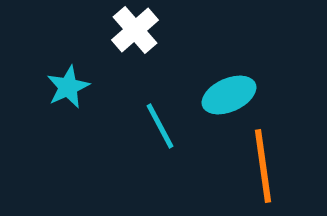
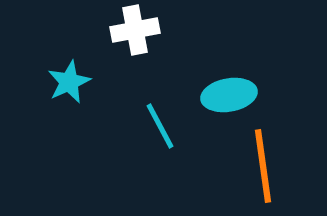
white cross: rotated 30 degrees clockwise
cyan star: moved 1 px right, 5 px up
cyan ellipse: rotated 14 degrees clockwise
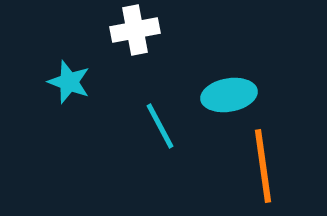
cyan star: rotated 27 degrees counterclockwise
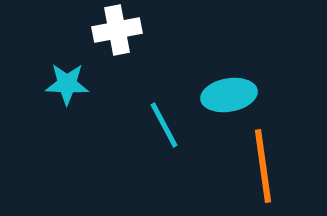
white cross: moved 18 px left
cyan star: moved 2 px left, 2 px down; rotated 18 degrees counterclockwise
cyan line: moved 4 px right, 1 px up
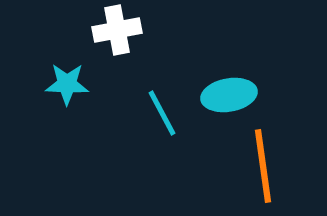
cyan line: moved 2 px left, 12 px up
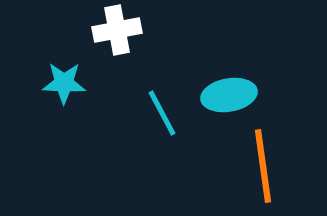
cyan star: moved 3 px left, 1 px up
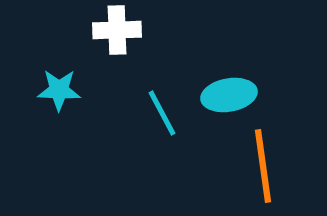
white cross: rotated 9 degrees clockwise
cyan star: moved 5 px left, 7 px down
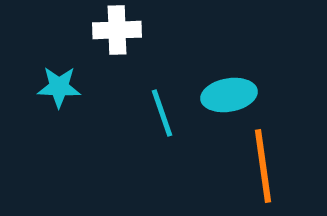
cyan star: moved 3 px up
cyan line: rotated 9 degrees clockwise
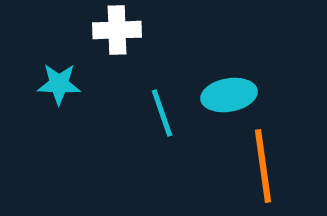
cyan star: moved 3 px up
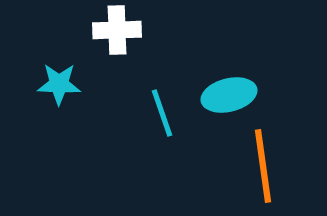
cyan ellipse: rotated 4 degrees counterclockwise
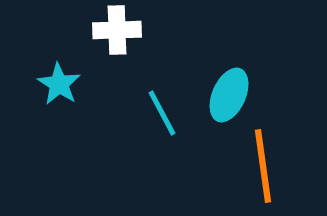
cyan star: rotated 30 degrees clockwise
cyan ellipse: rotated 52 degrees counterclockwise
cyan line: rotated 9 degrees counterclockwise
